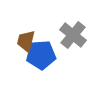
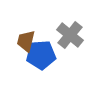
gray cross: moved 3 px left
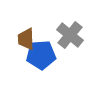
brown trapezoid: moved 2 px up; rotated 15 degrees counterclockwise
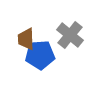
blue pentagon: moved 1 px left
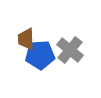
gray cross: moved 15 px down
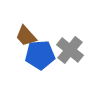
brown trapezoid: moved 3 px up; rotated 40 degrees counterclockwise
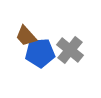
blue pentagon: moved 2 px up
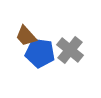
blue pentagon: rotated 12 degrees clockwise
